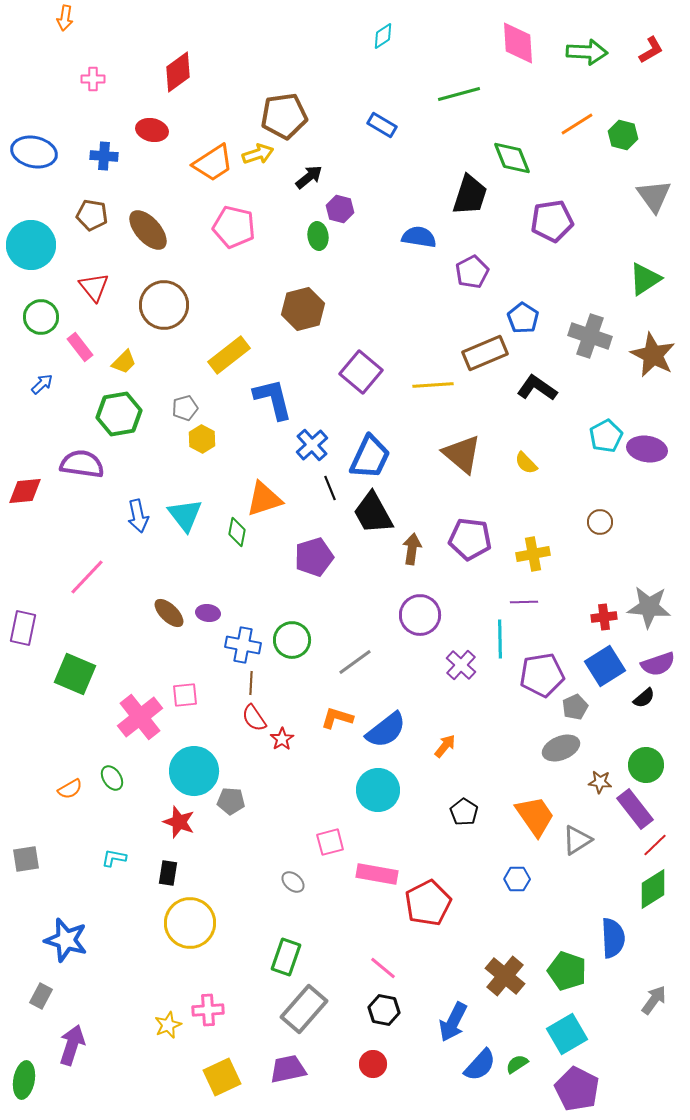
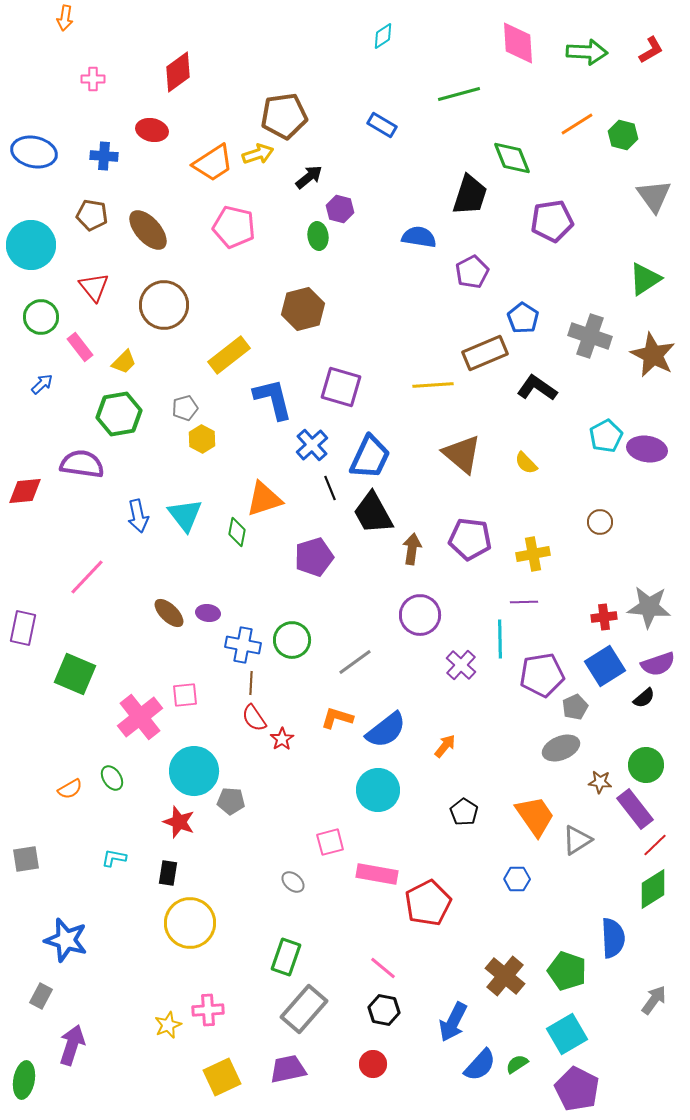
purple square at (361, 372): moved 20 px left, 15 px down; rotated 24 degrees counterclockwise
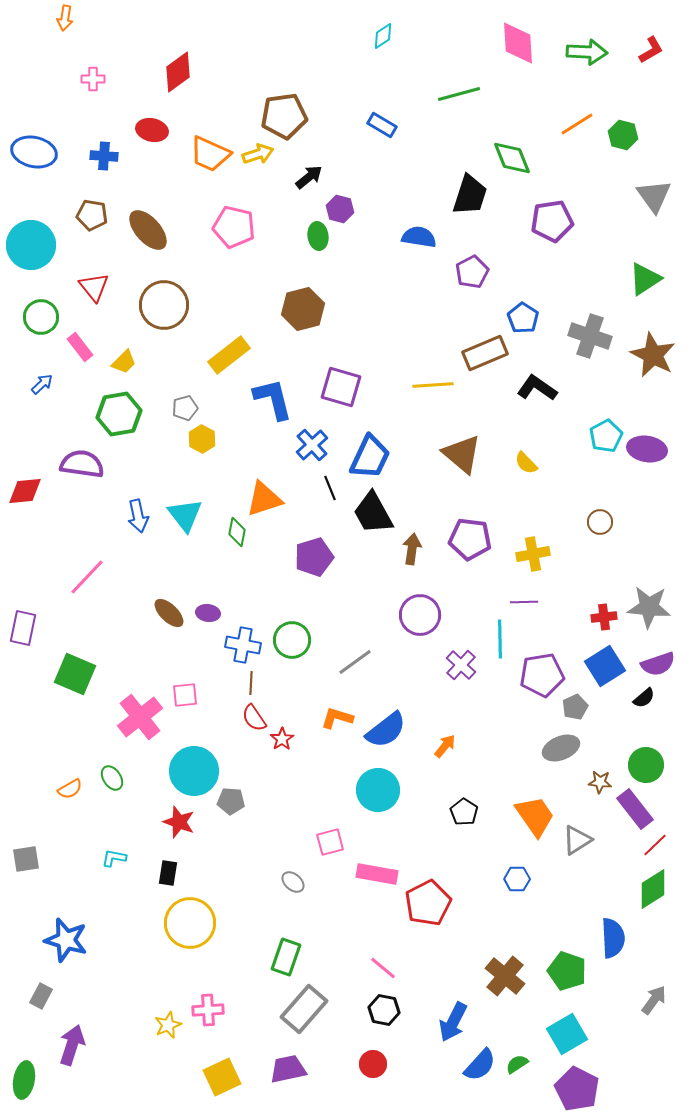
orange trapezoid at (213, 163): moved 3 px left, 9 px up; rotated 57 degrees clockwise
